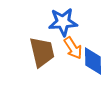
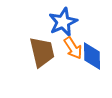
blue star: rotated 20 degrees counterclockwise
blue diamond: moved 1 px left, 5 px up
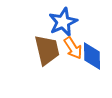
brown trapezoid: moved 5 px right, 2 px up
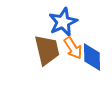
blue diamond: moved 1 px down
